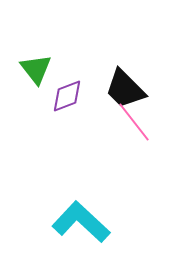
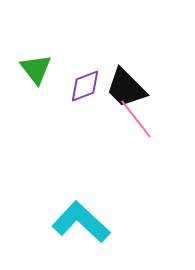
black trapezoid: moved 1 px right, 1 px up
purple diamond: moved 18 px right, 10 px up
pink line: moved 2 px right, 3 px up
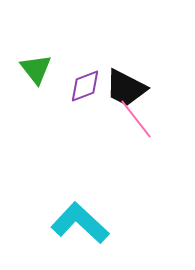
black trapezoid: rotated 18 degrees counterclockwise
cyan L-shape: moved 1 px left, 1 px down
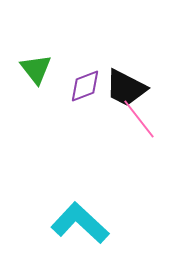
pink line: moved 3 px right
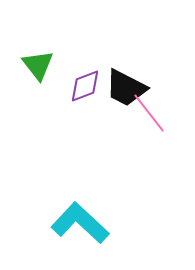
green triangle: moved 2 px right, 4 px up
pink line: moved 10 px right, 6 px up
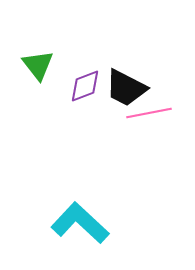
pink line: rotated 63 degrees counterclockwise
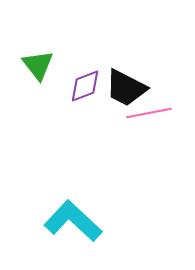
cyan L-shape: moved 7 px left, 2 px up
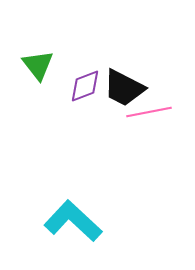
black trapezoid: moved 2 px left
pink line: moved 1 px up
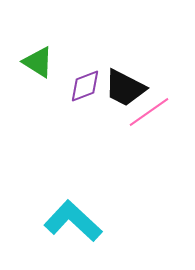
green triangle: moved 3 px up; rotated 20 degrees counterclockwise
black trapezoid: moved 1 px right
pink line: rotated 24 degrees counterclockwise
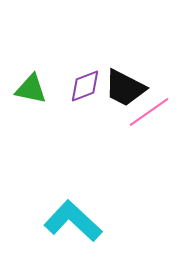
green triangle: moved 7 px left, 27 px down; rotated 20 degrees counterclockwise
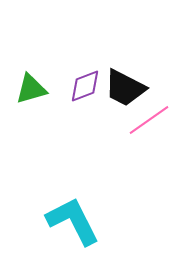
green triangle: rotated 28 degrees counterclockwise
pink line: moved 8 px down
cyan L-shape: rotated 20 degrees clockwise
